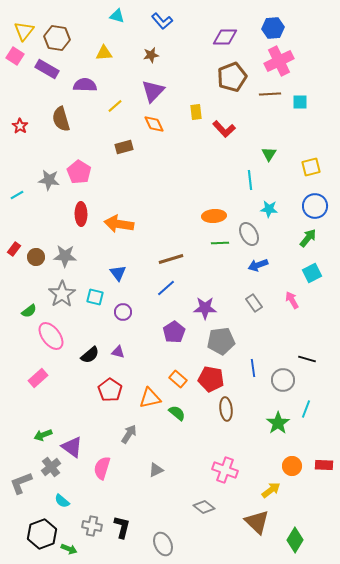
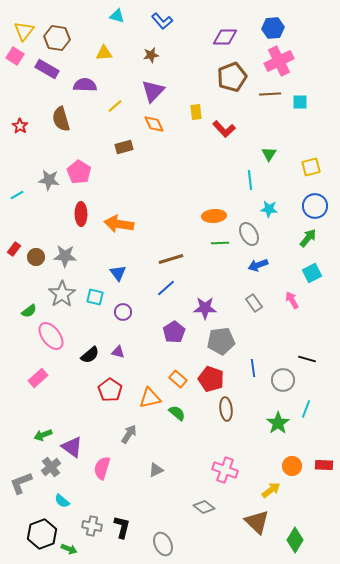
red pentagon at (211, 379): rotated 10 degrees clockwise
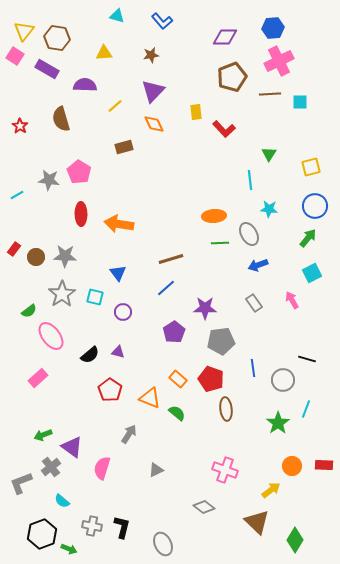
orange triangle at (150, 398): rotated 35 degrees clockwise
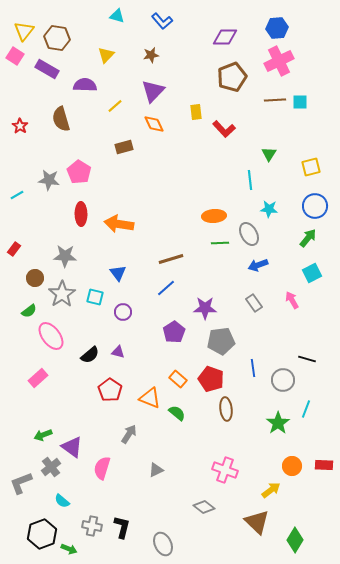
blue hexagon at (273, 28): moved 4 px right
yellow triangle at (104, 53): moved 2 px right, 2 px down; rotated 42 degrees counterclockwise
brown line at (270, 94): moved 5 px right, 6 px down
brown circle at (36, 257): moved 1 px left, 21 px down
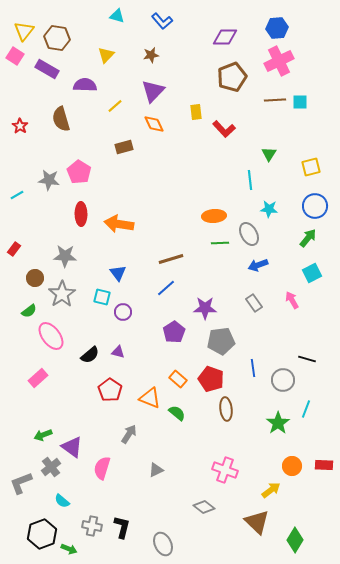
cyan square at (95, 297): moved 7 px right
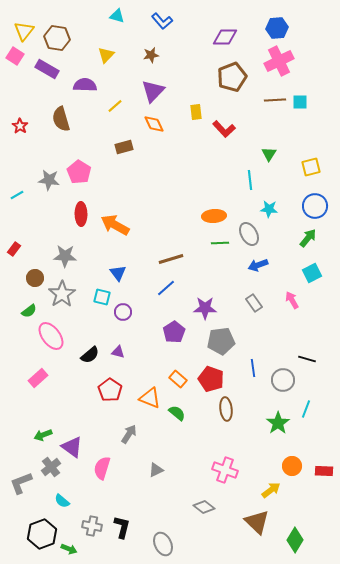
orange arrow at (119, 224): moved 4 px left, 1 px down; rotated 20 degrees clockwise
red rectangle at (324, 465): moved 6 px down
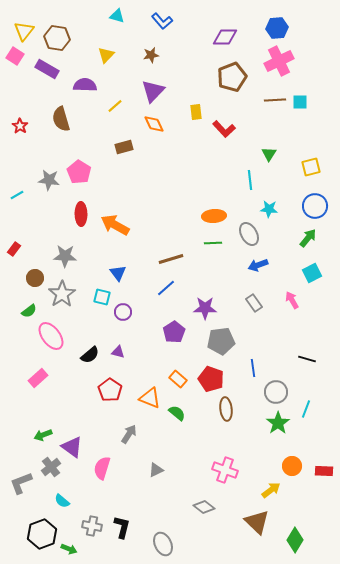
green line at (220, 243): moved 7 px left
gray circle at (283, 380): moved 7 px left, 12 px down
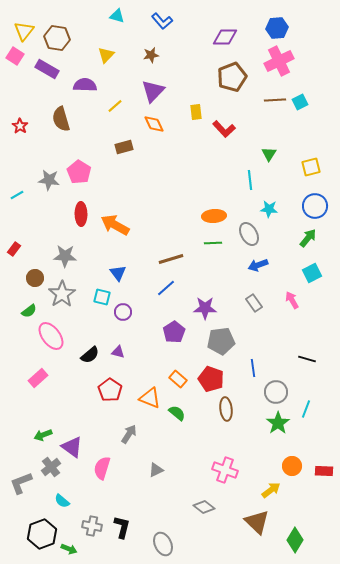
cyan square at (300, 102): rotated 28 degrees counterclockwise
